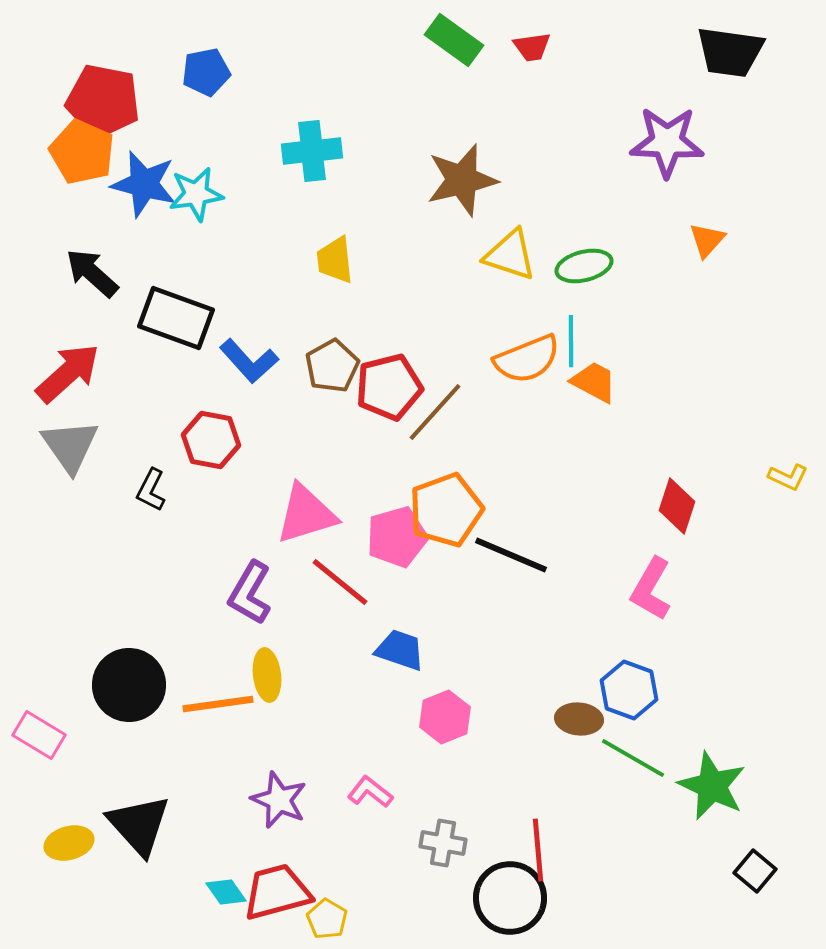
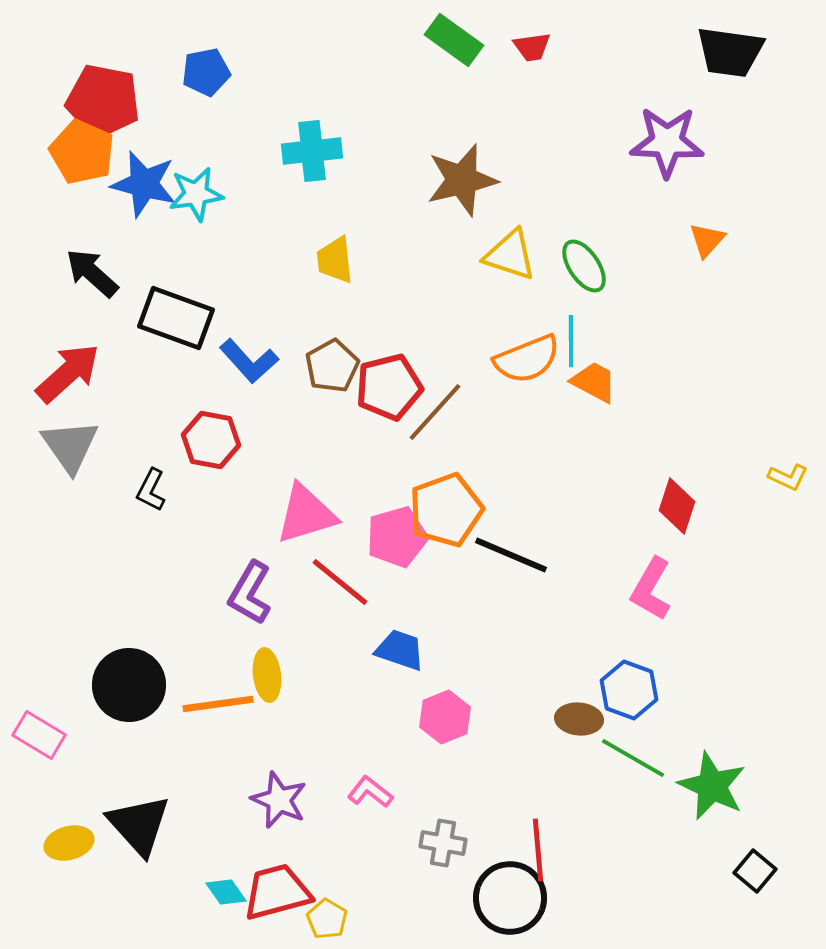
green ellipse at (584, 266): rotated 70 degrees clockwise
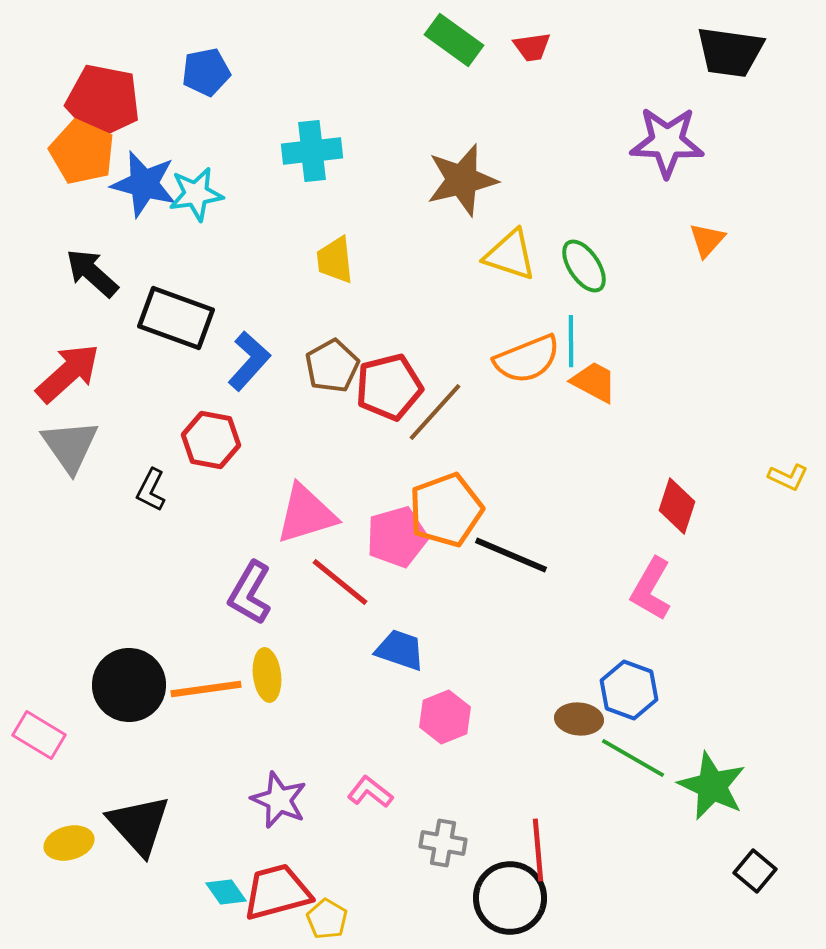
blue L-shape at (249, 361): rotated 96 degrees counterclockwise
orange line at (218, 704): moved 12 px left, 15 px up
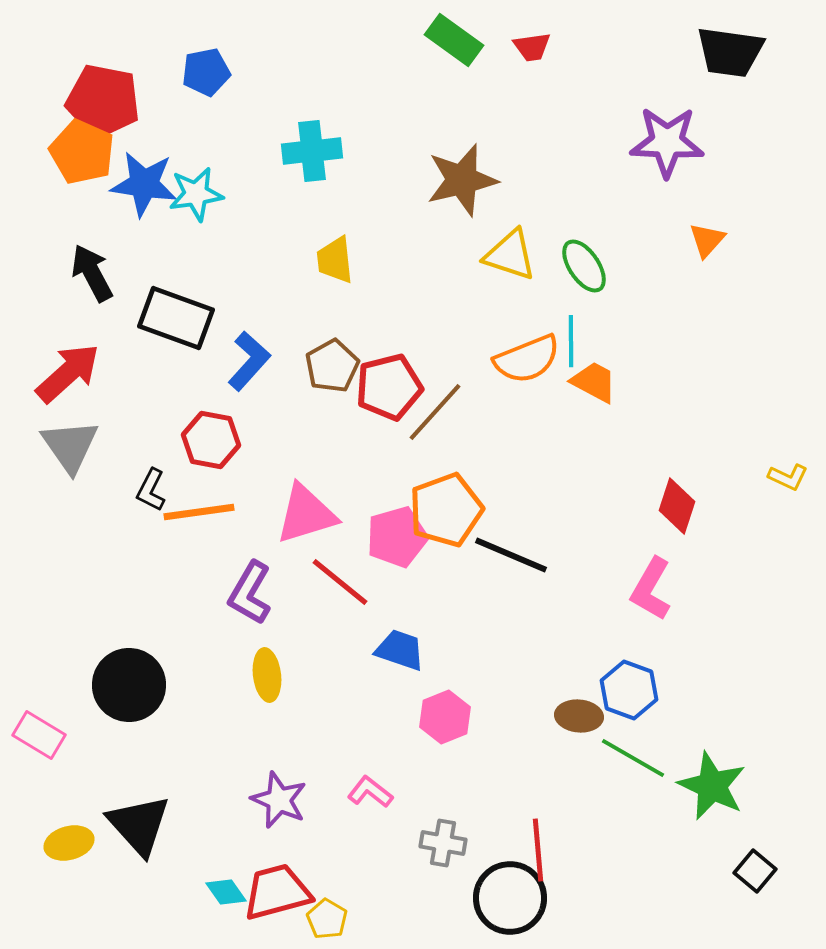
blue star at (144, 184): rotated 6 degrees counterclockwise
black arrow at (92, 273): rotated 20 degrees clockwise
orange line at (206, 689): moved 7 px left, 177 px up
brown ellipse at (579, 719): moved 3 px up
